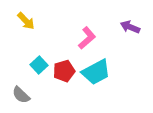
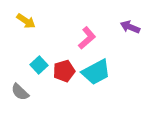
yellow arrow: rotated 12 degrees counterclockwise
gray semicircle: moved 1 px left, 3 px up
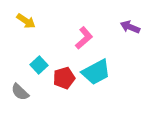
pink L-shape: moved 3 px left
red pentagon: moved 7 px down
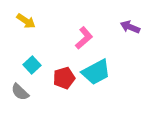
cyan square: moved 7 px left
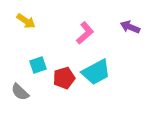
pink L-shape: moved 1 px right, 5 px up
cyan square: moved 6 px right; rotated 24 degrees clockwise
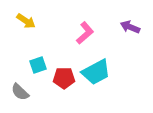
red pentagon: rotated 15 degrees clockwise
